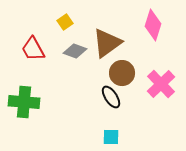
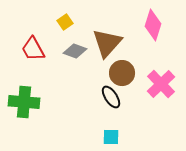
brown triangle: rotated 12 degrees counterclockwise
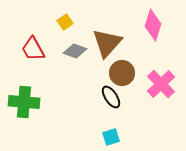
cyan square: rotated 18 degrees counterclockwise
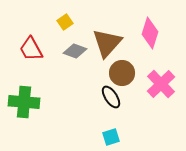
pink diamond: moved 3 px left, 8 px down
red trapezoid: moved 2 px left
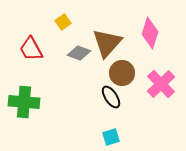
yellow square: moved 2 px left
gray diamond: moved 4 px right, 2 px down
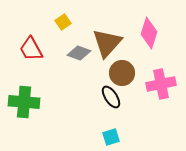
pink diamond: moved 1 px left
pink cross: rotated 32 degrees clockwise
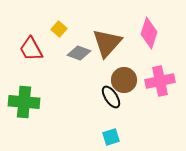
yellow square: moved 4 px left, 7 px down; rotated 14 degrees counterclockwise
brown circle: moved 2 px right, 7 px down
pink cross: moved 1 px left, 3 px up
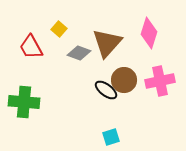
red trapezoid: moved 2 px up
black ellipse: moved 5 px left, 7 px up; rotated 20 degrees counterclockwise
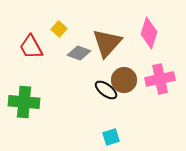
pink cross: moved 2 px up
